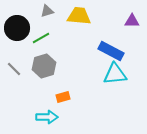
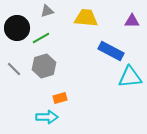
yellow trapezoid: moved 7 px right, 2 px down
cyan triangle: moved 15 px right, 3 px down
orange rectangle: moved 3 px left, 1 px down
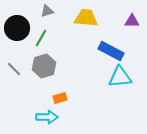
green line: rotated 30 degrees counterclockwise
cyan triangle: moved 10 px left
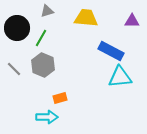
gray hexagon: moved 1 px left, 1 px up; rotated 20 degrees counterclockwise
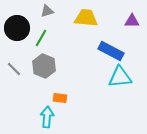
gray hexagon: moved 1 px right, 1 px down
orange rectangle: rotated 24 degrees clockwise
cyan arrow: rotated 85 degrees counterclockwise
